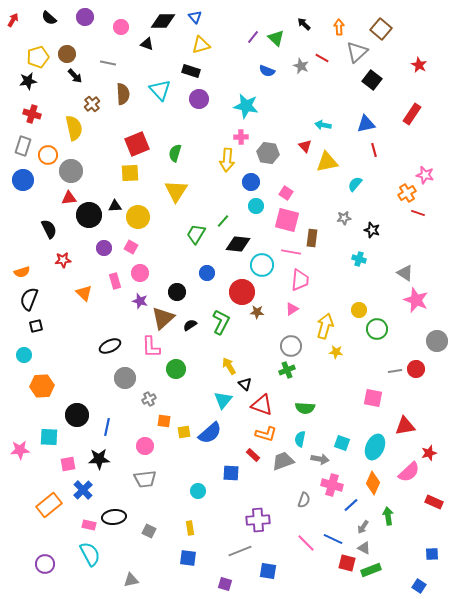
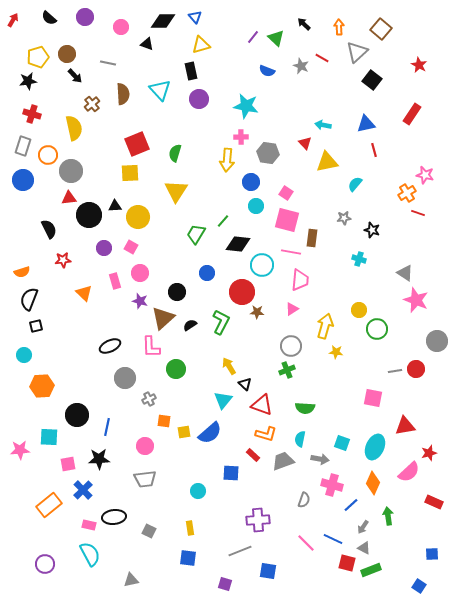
black rectangle at (191, 71): rotated 60 degrees clockwise
red triangle at (305, 146): moved 3 px up
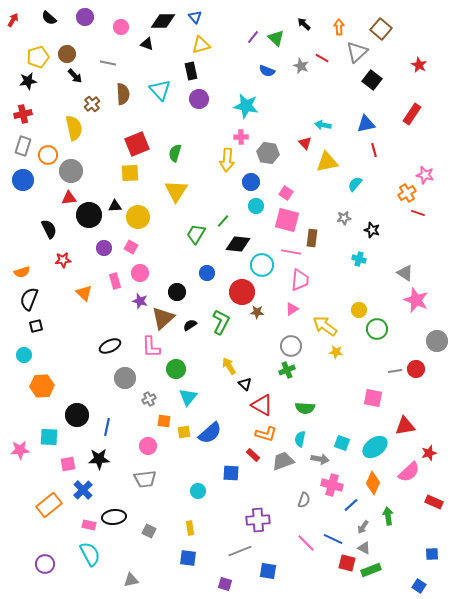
red cross at (32, 114): moved 9 px left; rotated 30 degrees counterclockwise
yellow arrow at (325, 326): rotated 70 degrees counterclockwise
cyan triangle at (223, 400): moved 35 px left, 3 px up
red triangle at (262, 405): rotated 10 degrees clockwise
pink circle at (145, 446): moved 3 px right
cyan ellipse at (375, 447): rotated 30 degrees clockwise
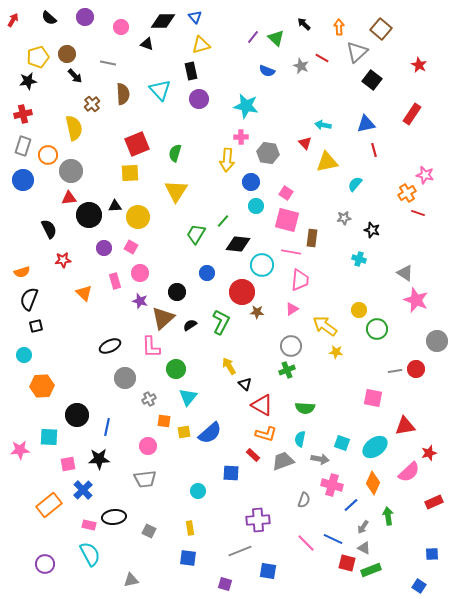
red rectangle at (434, 502): rotated 48 degrees counterclockwise
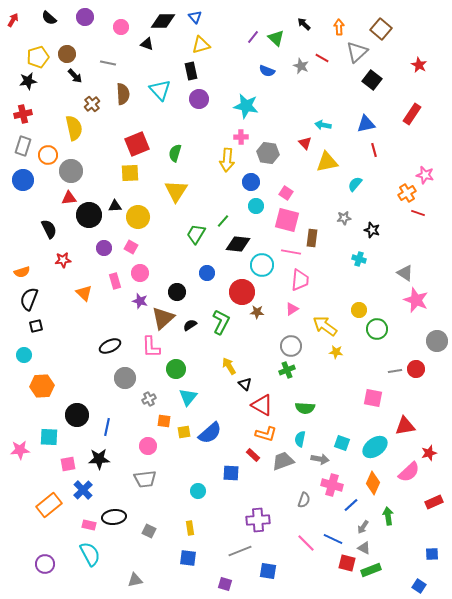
gray triangle at (131, 580): moved 4 px right
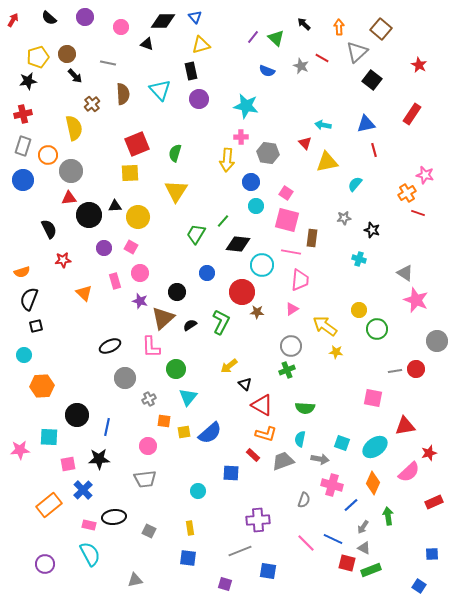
yellow arrow at (229, 366): rotated 96 degrees counterclockwise
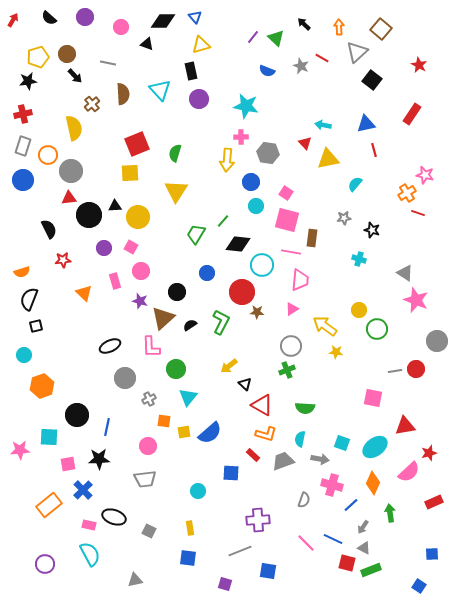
yellow triangle at (327, 162): moved 1 px right, 3 px up
pink circle at (140, 273): moved 1 px right, 2 px up
orange hexagon at (42, 386): rotated 15 degrees counterclockwise
green arrow at (388, 516): moved 2 px right, 3 px up
black ellipse at (114, 517): rotated 25 degrees clockwise
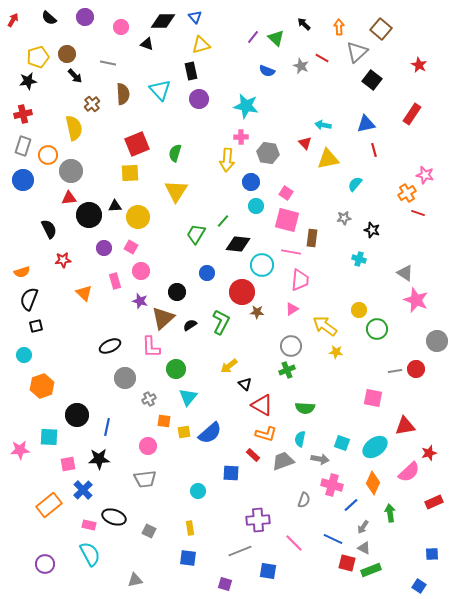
pink line at (306, 543): moved 12 px left
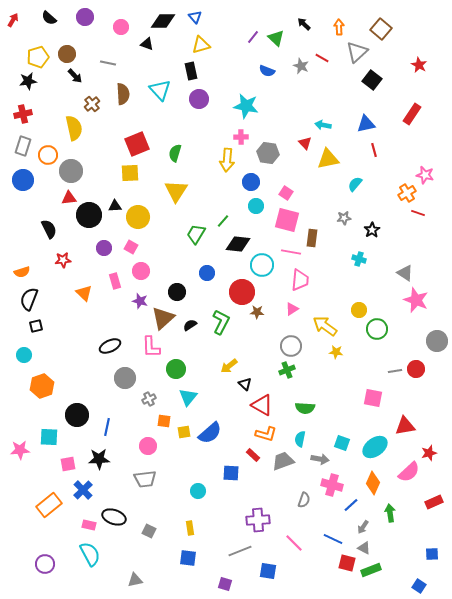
black star at (372, 230): rotated 21 degrees clockwise
